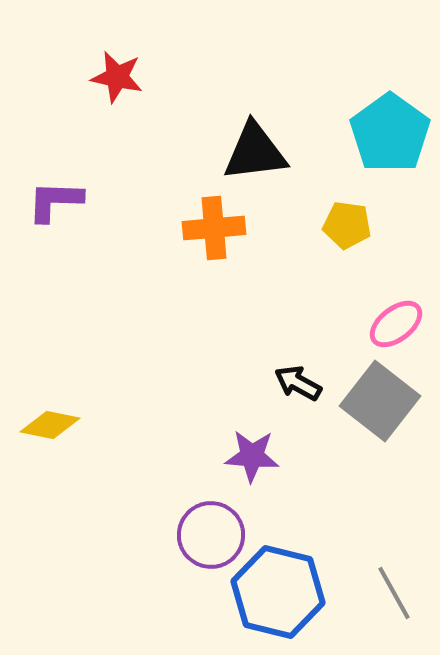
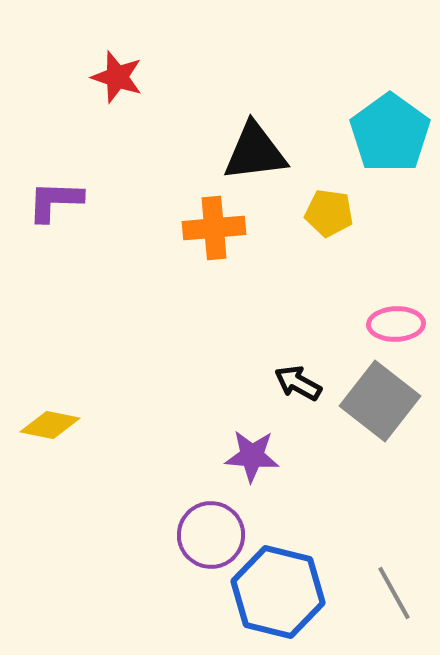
red star: rotated 6 degrees clockwise
yellow pentagon: moved 18 px left, 12 px up
pink ellipse: rotated 36 degrees clockwise
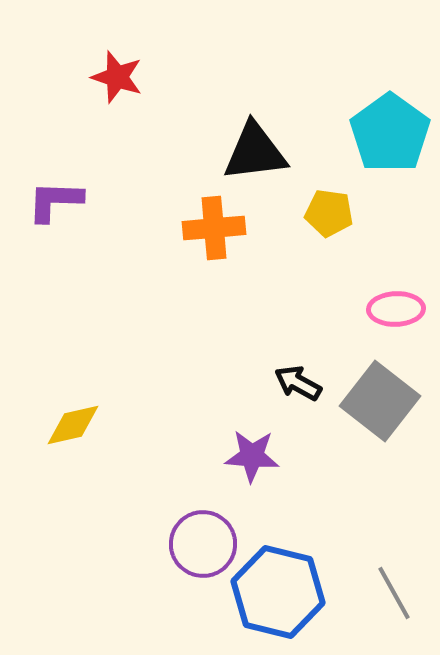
pink ellipse: moved 15 px up
yellow diamond: moved 23 px right; rotated 24 degrees counterclockwise
purple circle: moved 8 px left, 9 px down
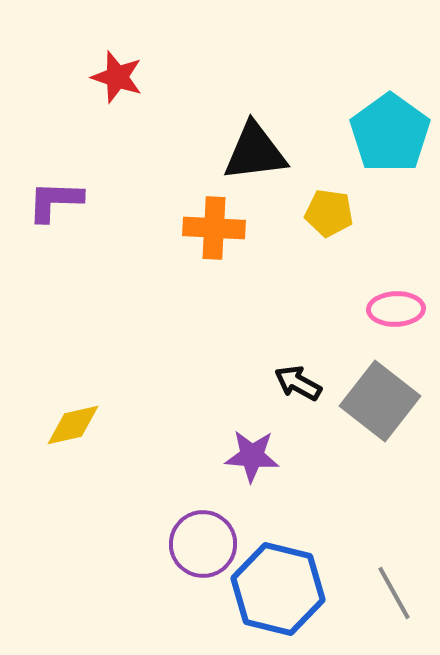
orange cross: rotated 8 degrees clockwise
blue hexagon: moved 3 px up
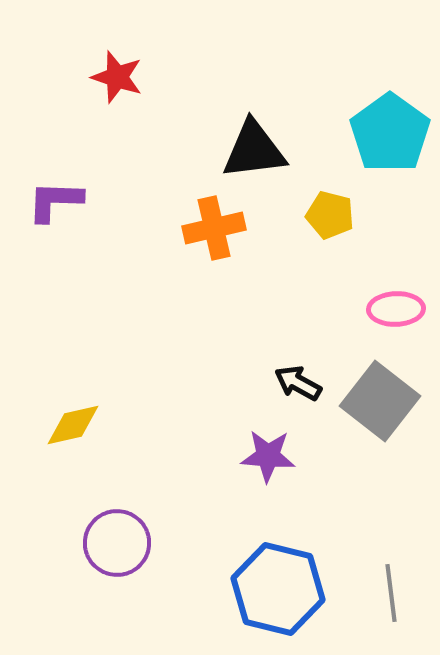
black triangle: moved 1 px left, 2 px up
yellow pentagon: moved 1 px right, 2 px down; rotated 6 degrees clockwise
orange cross: rotated 16 degrees counterclockwise
purple star: moved 16 px right
purple circle: moved 86 px left, 1 px up
gray line: moved 3 px left; rotated 22 degrees clockwise
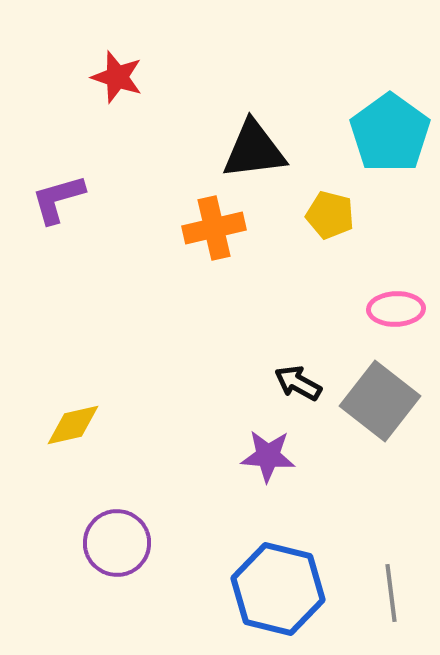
purple L-shape: moved 3 px right, 2 px up; rotated 18 degrees counterclockwise
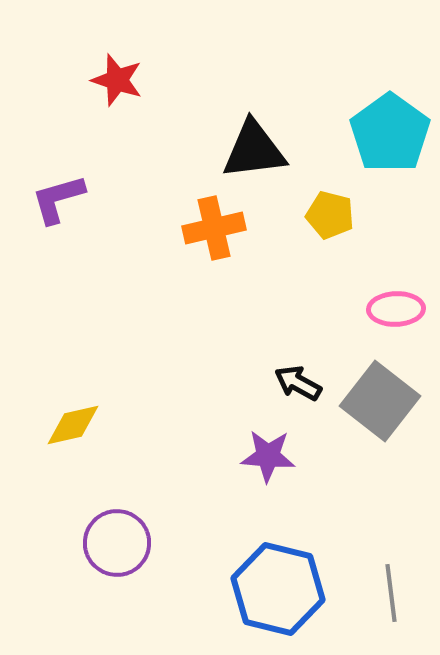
red star: moved 3 px down
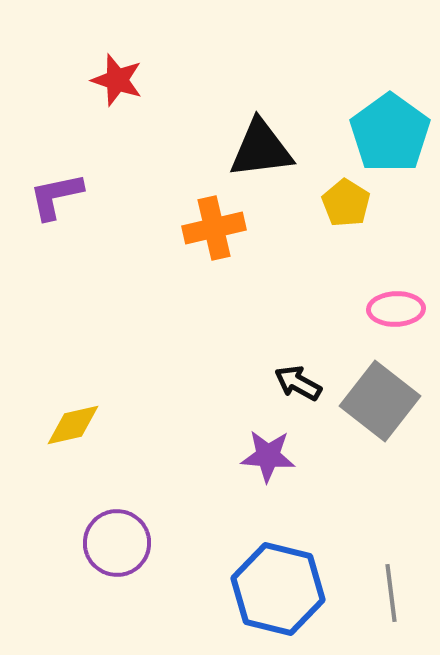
black triangle: moved 7 px right, 1 px up
purple L-shape: moved 2 px left, 3 px up; rotated 4 degrees clockwise
yellow pentagon: moved 16 px right, 12 px up; rotated 18 degrees clockwise
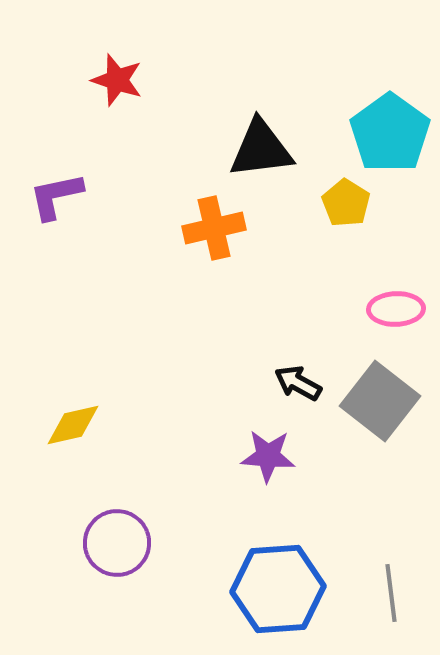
blue hexagon: rotated 18 degrees counterclockwise
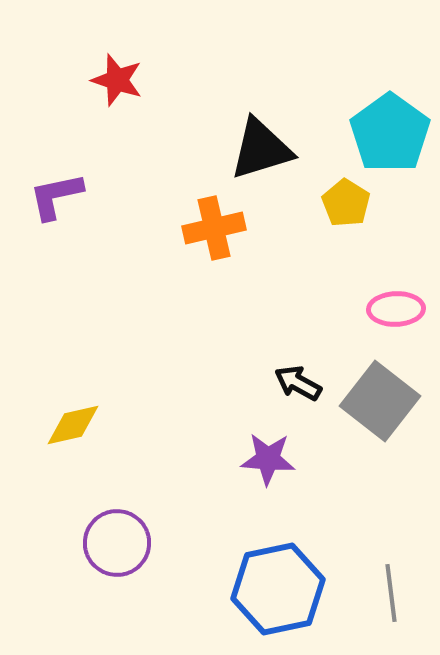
black triangle: rotated 10 degrees counterclockwise
purple star: moved 3 px down
blue hexagon: rotated 8 degrees counterclockwise
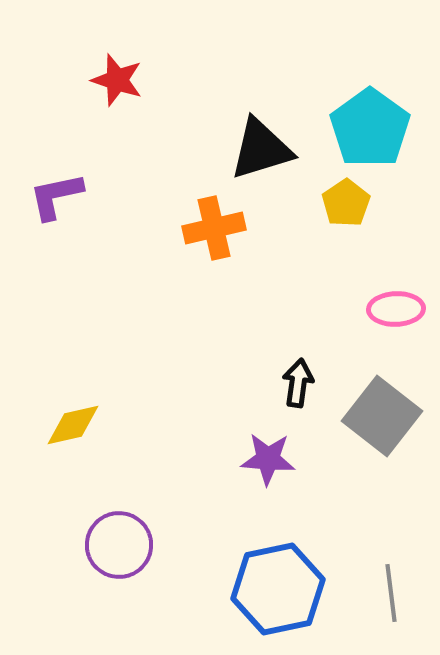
cyan pentagon: moved 20 px left, 5 px up
yellow pentagon: rotated 6 degrees clockwise
black arrow: rotated 69 degrees clockwise
gray square: moved 2 px right, 15 px down
purple circle: moved 2 px right, 2 px down
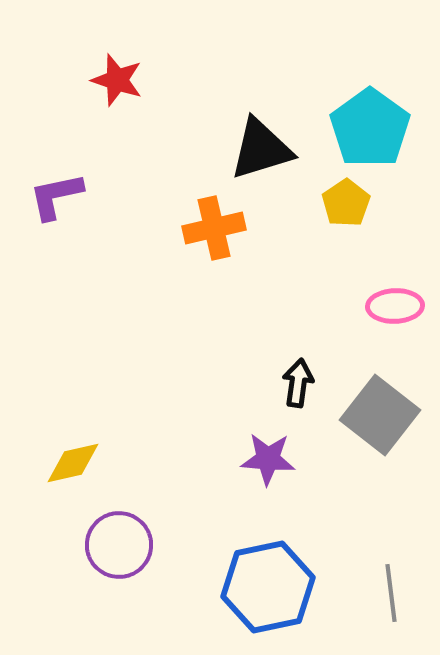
pink ellipse: moved 1 px left, 3 px up
gray square: moved 2 px left, 1 px up
yellow diamond: moved 38 px down
blue hexagon: moved 10 px left, 2 px up
